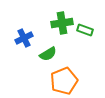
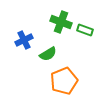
green cross: moved 1 px left, 1 px up; rotated 30 degrees clockwise
blue cross: moved 2 px down
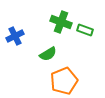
blue cross: moved 9 px left, 4 px up
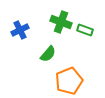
blue cross: moved 5 px right, 6 px up
green semicircle: rotated 18 degrees counterclockwise
orange pentagon: moved 5 px right
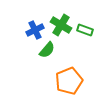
green cross: moved 3 px down; rotated 10 degrees clockwise
blue cross: moved 15 px right
green semicircle: moved 1 px left, 4 px up
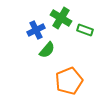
green cross: moved 7 px up
blue cross: moved 1 px right
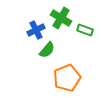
orange pentagon: moved 2 px left, 3 px up
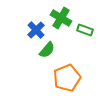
blue cross: rotated 18 degrees counterclockwise
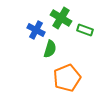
blue cross: rotated 18 degrees counterclockwise
green semicircle: moved 3 px right, 1 px up; rotated 24 degrees counterclockwise
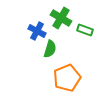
blue cross: moved 1 px right, 1 px down
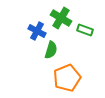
green semicircle: moved 1 px right, 1 px down
